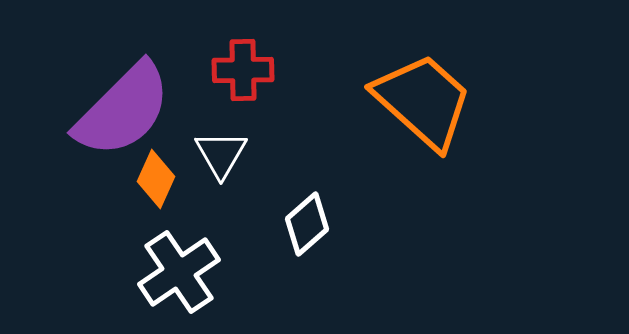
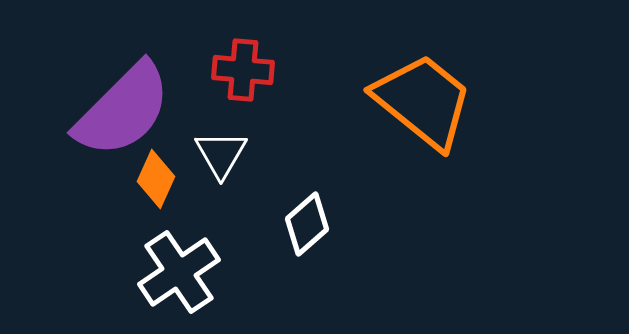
red cross: rotated 6 degrees clockwise
orange trapezoid: rotated 3 degrees counterclockwise
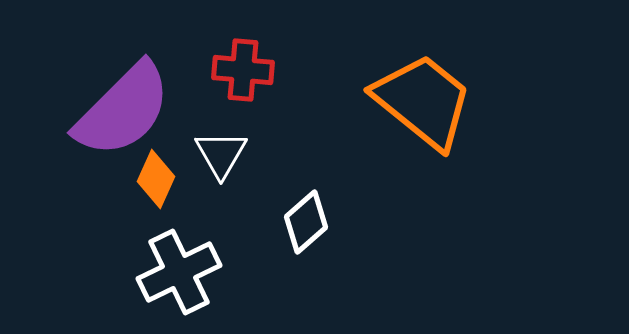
white diamond: moved 1 px left, 2 px up
white cross: rotated 8 degrees clockwise
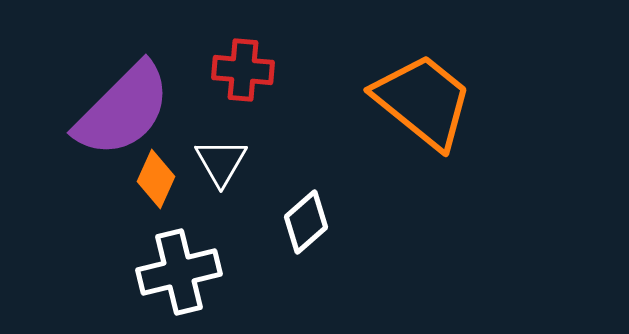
white triangle: moved 8 px down
white cross: rotated 12 degrees clockwise
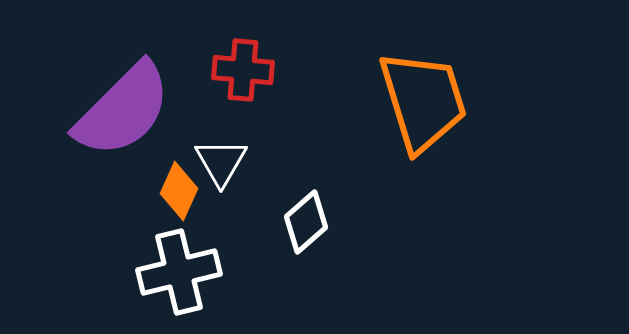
orange trapezoid: rotated 34 degrees clockwise
orange diamond: moved 23 px right, 12 px down
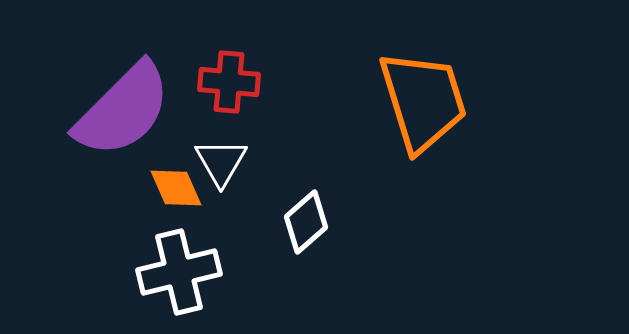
red cross: moved 14 px left, 12 px down
orange diamond: moved 3 px left, 3 px up; rotated 48 degrees counterclockwise
